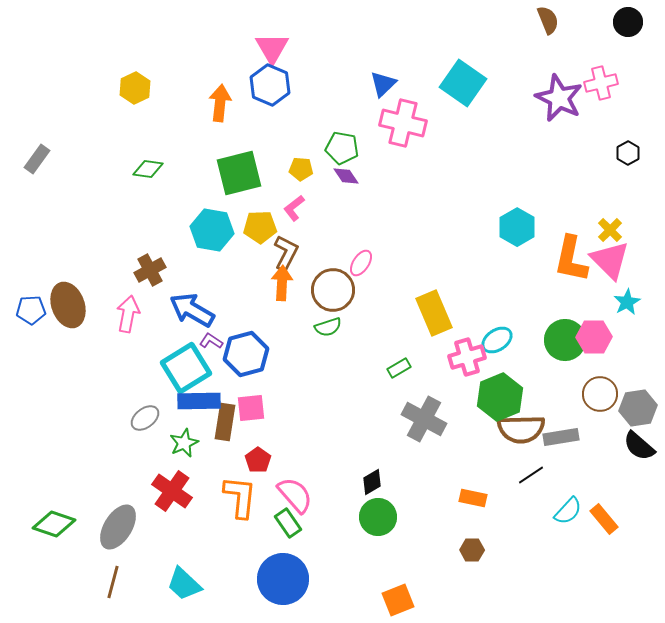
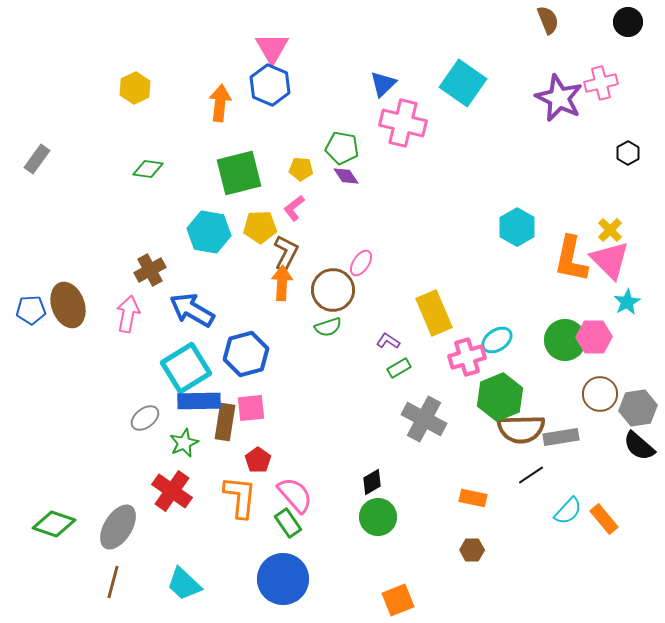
cyan hexagon at (212, 230): moved 3 px left, 2 px down
purple L-shape at (211, 341): moved 177 px right
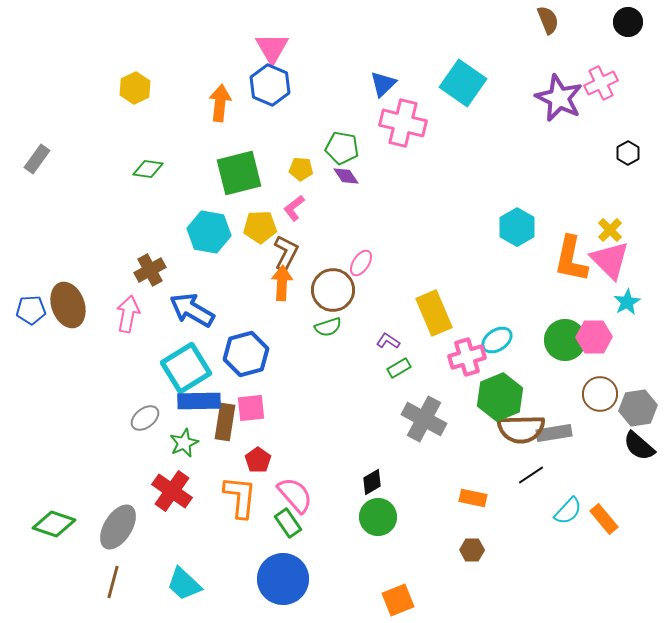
pink cross at (601, 83): rotated 12 degrees counterclockwise
gray rectangle at (561, 437): moved 7 px left, 4 px up
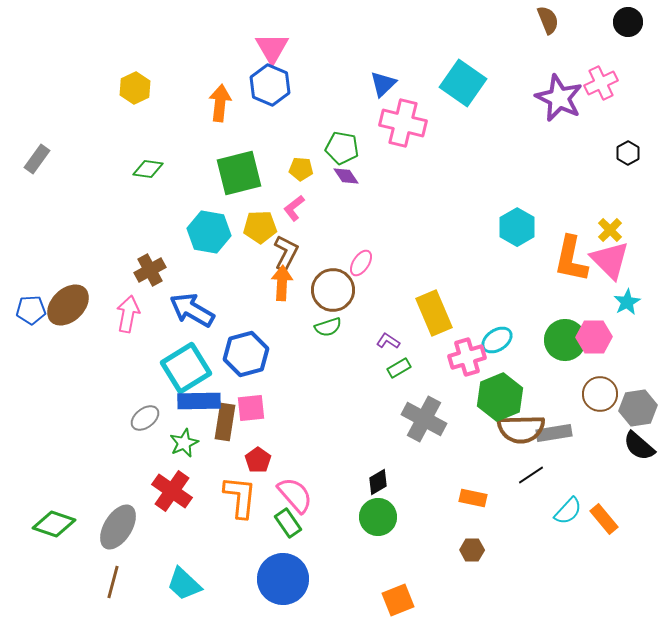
brown ellipse at (68, 305): rotated 66 degrees clockwise
black diamond at (372, 482): moved 6 px right
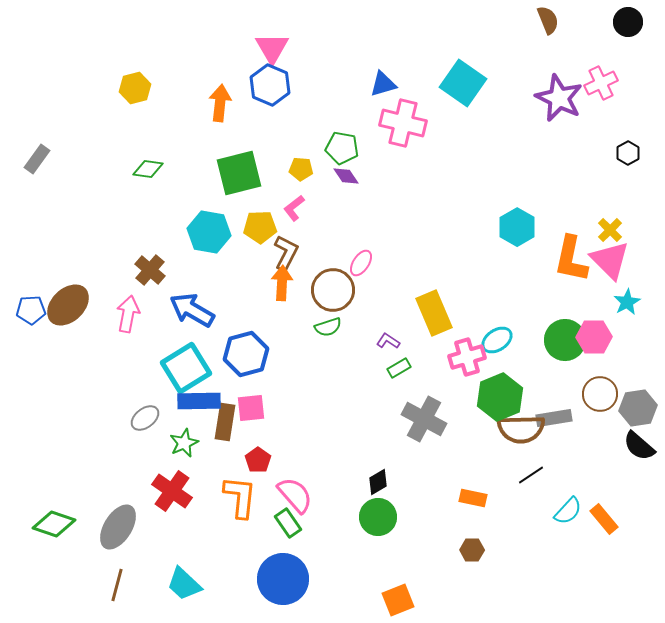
blue triangle at (383, 84): rotated 28 degrees clockwise
yellow hexagon at (135, 88): rotated 12 degrees clockwise
brown cross at (150, 270): rotated 20 degrees counterclockwise
gray rectangle at (554, 433): moved 15 px up
brown line at (113, 582): moved 4 px right, 3 px down
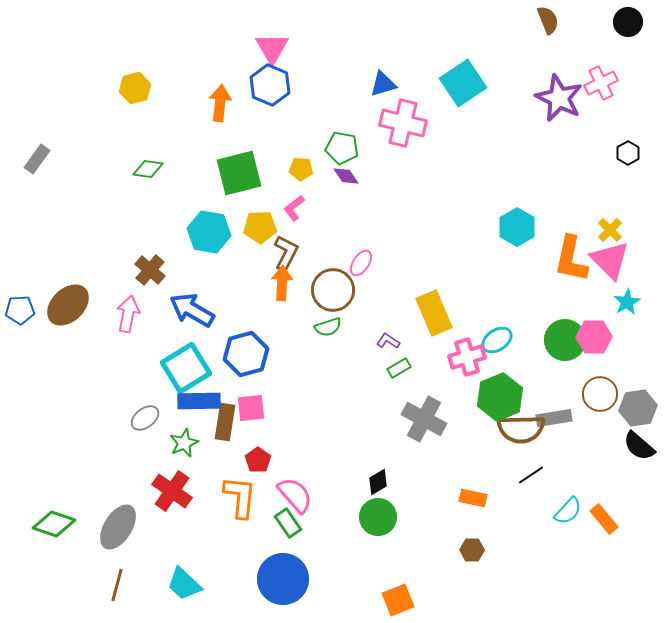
cyan square at (463, 83): rotated 21 degrees clockwise
blue pentagon at (31, 310): moved 11 px left
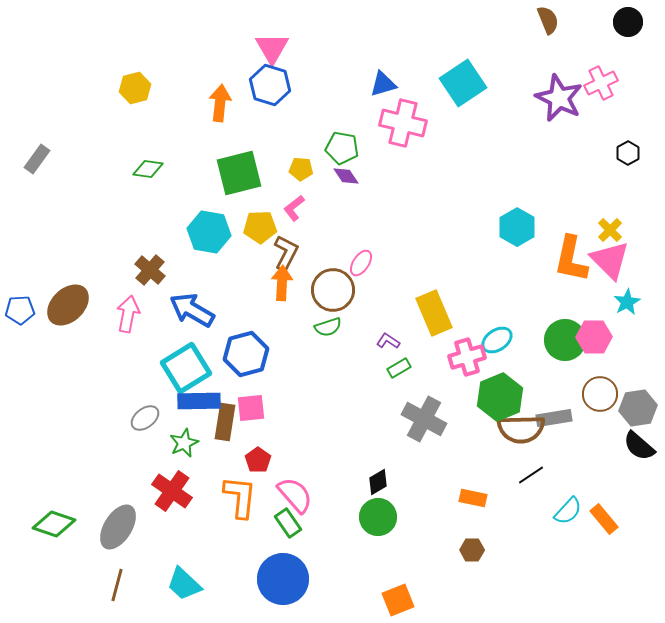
blue hexagon at (270, 85): rotated 6 degrees counterclockwise
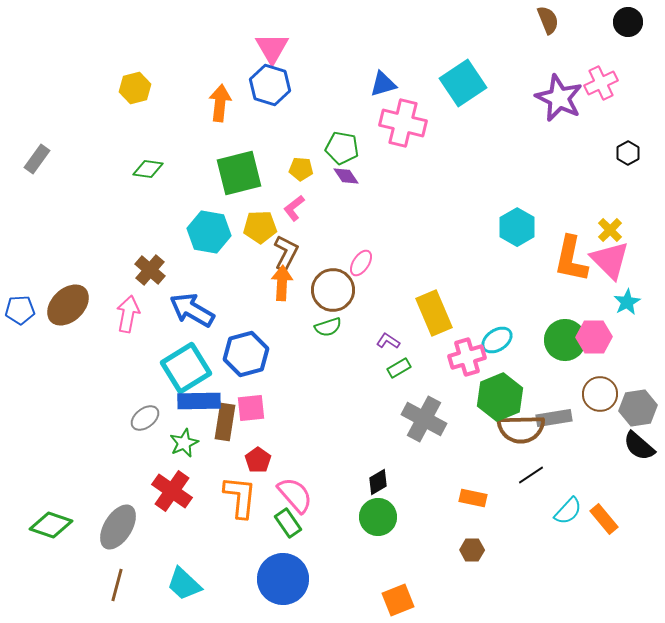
green diamond at (54, 524): moved 3 px left, 1 px down
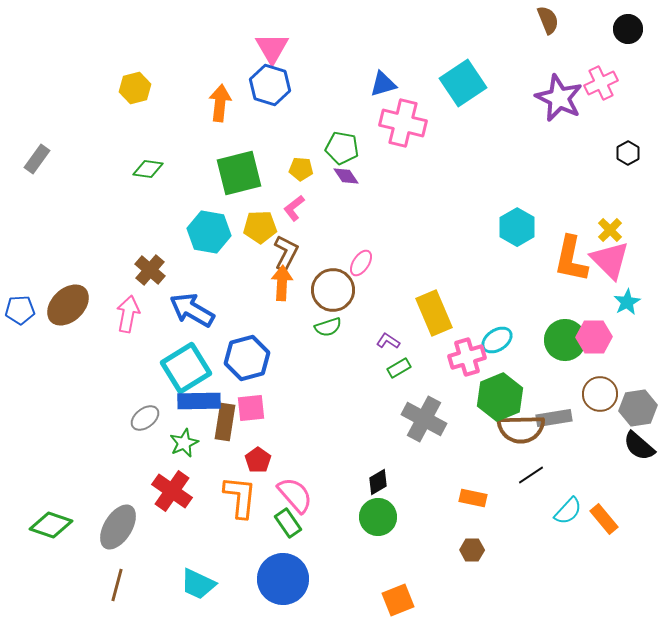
black circle at (628, 22): moved 7 px down
blue hexagon at (246, 354): moved 1 px right, 4 px down
cyan trapezoid at (184, 584): moved 14 px right; rotated 18 degrees counterclockwise
